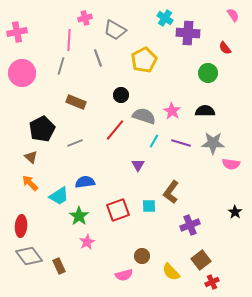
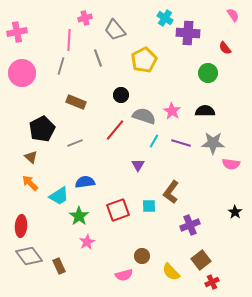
gray trapezoid at (115, 30): rotated 20 degrees clockwise
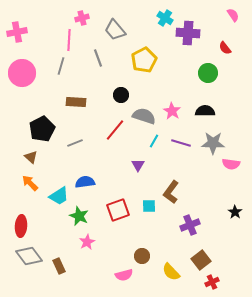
pink cross at (85, 18): moved 3 px left
brown rectangle at (76, 102): rotated 18 degrees counterclockwise
green star at (79, 216): rotated 12 degrees counterclockwise
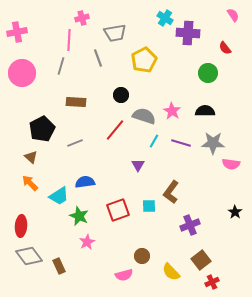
gray trapezoid at (115, 30): moved 3 px down; rotated 60 degrees counterclockwise
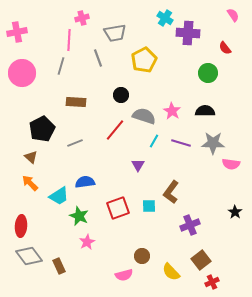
red square at (118, 210): moved 2 px up
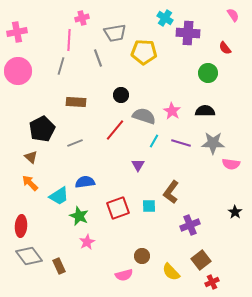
yellow pentagon at (144, 60): moved 8 px up; rotated 30 degrees clockwise
pink circle at (22, 73): moved 4 px left, 2 px up
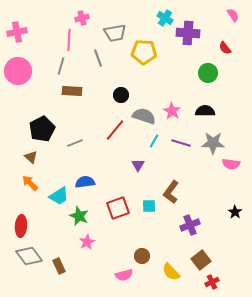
brown rectangle at (76, 102): moved 4 px left, 11 px up
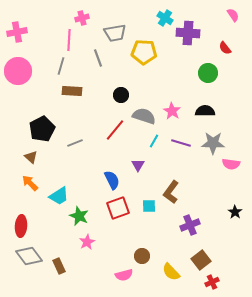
blue semicircle at (85, 182): moved 27 px right, 2 px up; rotated 72 degrees clockwise
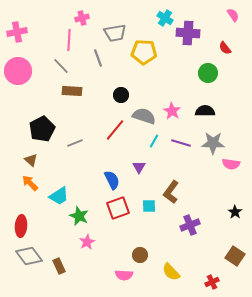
gray line at (61, 66): rotated 60 degrees counterclockwise
brown triangle at (31, 157): moved 3 px down
purple triangle at (138, 165): moved 1 px right, 2 px down
brown circle at (142, 256): moved 2 px left, 1 px up
brown square at (201, 260): moved 34 px right, 4 px up; rotated 18 degrees counterclockwise
pink semicircle at (124, 275): rotated 18 degrees clockwise
